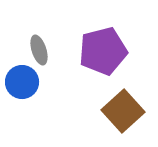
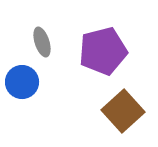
gray ellipse: moved 3 px right, 8 px up
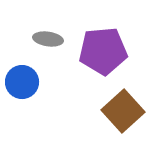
gray ellipse: moved 6 px right, 3 px up; rotated 64 degrees counterclockwise
purple pentagon: rotated 9 degrees clockwise
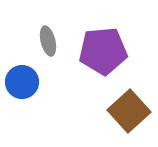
gray ellipse: moved 2 px down; rotated 68 degrees clockwise
brown square: moved 6 px right
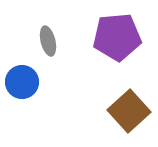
purple pentagon: moved 14 px right, 14 px up
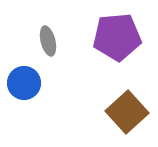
blue circle: moved 2 px right, 1 px down
brown square: moved 2 px left, 1 px down
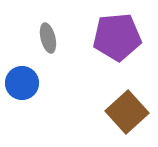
gray ellipse: moved 3 px up
blue circle: moved 2 px left
